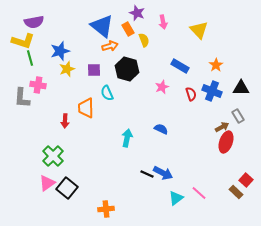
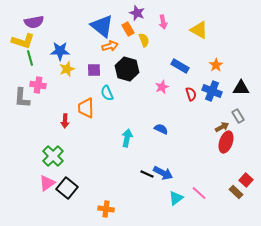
yellow triangle: rotated 18 degrees counterclockwise
blue star: rotated 18 degrees clockwise
orange cross: rotated 14 degrees clockwise
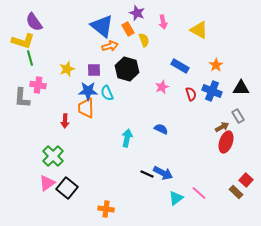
purple semicircle: rotated 66 degrees clockwise
blue star: moved 28 px right, 40 px down
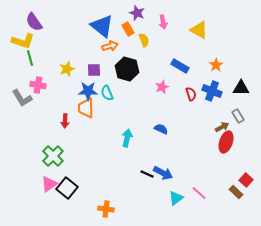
gray L-shape: rotated 35 degrees counterclockwise
pink triangle: moved 2 px right, 1 px down
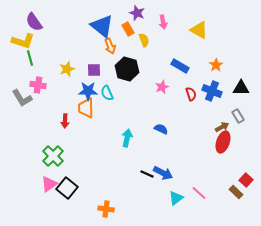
orange arrow: rotated 84 degrees clockwise
red ellipse: moved 3 px left
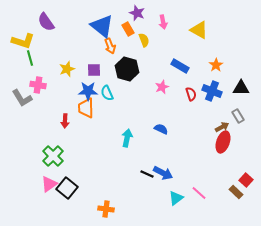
purple semicircle: moved 12 px right
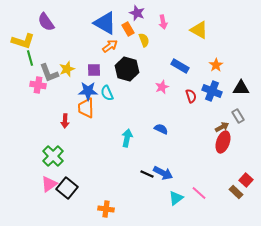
blue triangle: moved 3 px right, 3 px up; rotated 10 degrees counterclockwise
orange arrow: rotated 105 degrees counterclockwise
red semicircle: moved 2 px down
gray L-shape: moved 27 px right, 25 px up; rotated 10 degrees clockwise
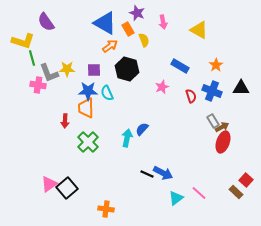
green line: moved 2 px right
yellow star: rotated 21 degrees clockwise
gray rectangle: moved 25 px left, 5 px down
blue semicircle: moved 19 px left; rotated 72 degrees counterclockwise
green cross: moved 35 px right, 14 px up
black square: rotated 10 degrees clockwise
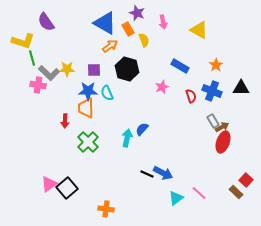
gray L-shape: rotated 25 degrees counterclockwise
